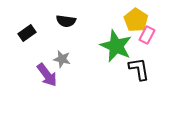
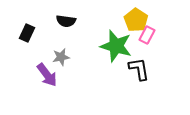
black rectangle: rotated 30 degrees counterclockwise
green star: rotated 8 degrees counterclockwise
gray star: moved 1 px left, 2 px up; rotated 24 degrees counterclockwise
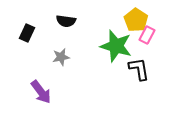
purple arrow: moved 6 px left, 17 px down
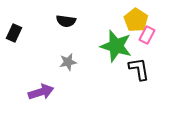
black rectangle: moved 13 px left
gray star: moved 7 px right, 5 px down
purple arrow: rotated 70 degrees counterclockwise
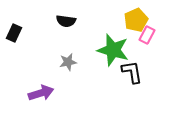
yellow pentagon: rotated 15 degrees clockwise
green star: moved 3 px left, 4 px down
black L-shape: moved 7 px left, 3 px down
purple arrow: moved 1 px down
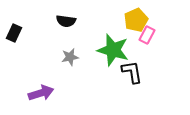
gray star: moved 2 px right, 5 px up
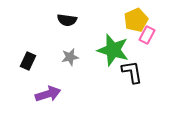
black semicircle: moved 1 px right, 1 px up
black rectangle: moved 14 px right, 28 px down
purple arrow: moved 7 px right, 1 px down
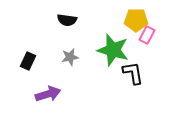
yellow pentagon: rotated 25 degrees clockwise
black L-shape: moved 1 px right, 1 px down
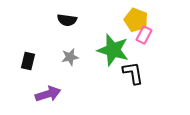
yellow pentagon: rotated 20 degrees clockwise
pink rectangle: moved 3 px left
black rectangle: rotated 12 degrees counterclockwise
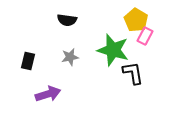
yellow pentagon: rotated 10 degrees clockwise
pink rectangle: moved 1 px right, 1 px down
